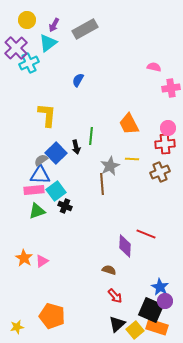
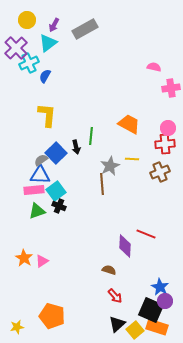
blue semicircle: moved 33 px left, 4 px up
orange trapezoid: rotated 145 degrees clockwise
black cross: moved 6 px left
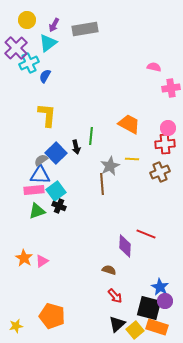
gray rectangle: rotated 20 degrees clockwise
black square: moved 2 px left, 2 px up; rotated 10 degrees counterclockwise
yellow star: moved 1 px left, 1 px up
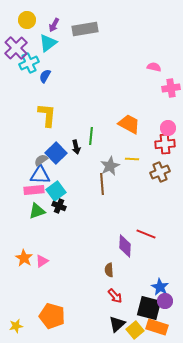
brown semicircle: rotated 112 degrees counterclockwise
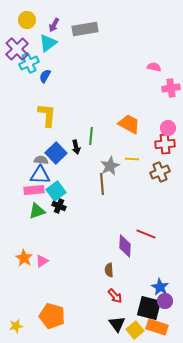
purple cross: moved 1 px right, 1 px down
gray semicircle: rotated 40 degrees clockwise
black triangle: rotated 24 degrees counterclockwise
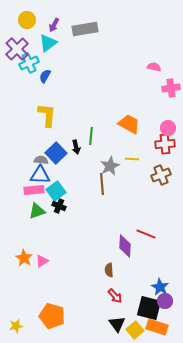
brown cross: moved 1 px right, 3 px down
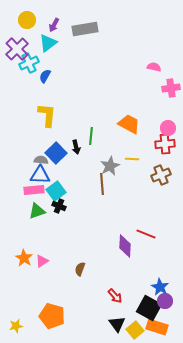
brown semicircle: moved 29 px left, 1 px up; rotated 24 degrees clockwise
black square: rotated 15 degrees clockwise
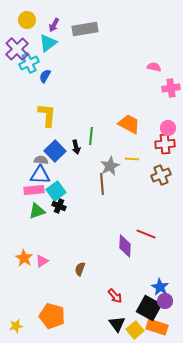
blue square: moved 1 px left, 2 px up
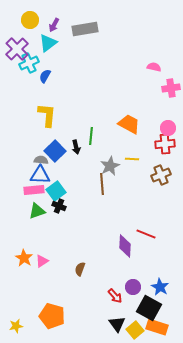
yellow circle: moved 3 px right
purple circle: moved 32 px left, 14 px up
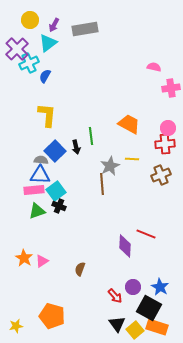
green line: rotated 12 degrees counterclockwise
